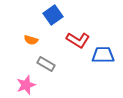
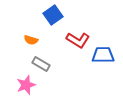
gray rectangle: moved 5 px left
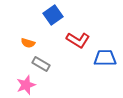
orange semicircle: moved 3 px left, 3 px down
blue trapezoid: moved 2 px right, 3 px down
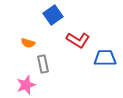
gray rectangle: moved 2 px right; rotated 48 degrees clockwise
